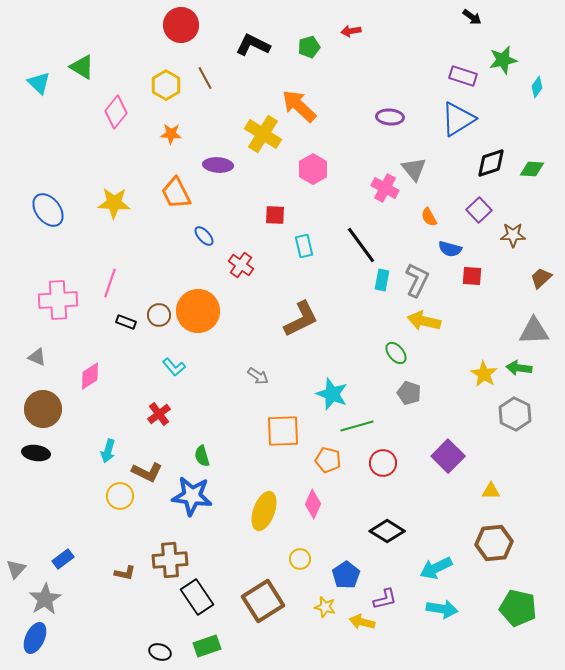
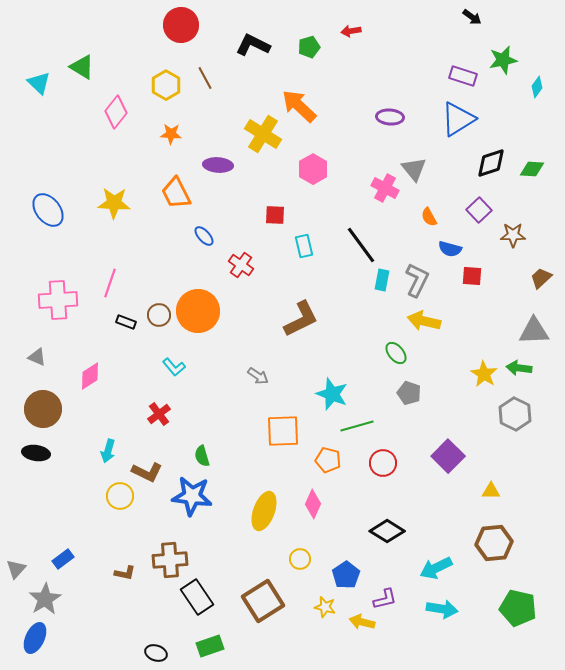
green rectangle at (207, 646): moved 3 px right
black ellipse at (160, 652): moved 4 px left, 1 px down
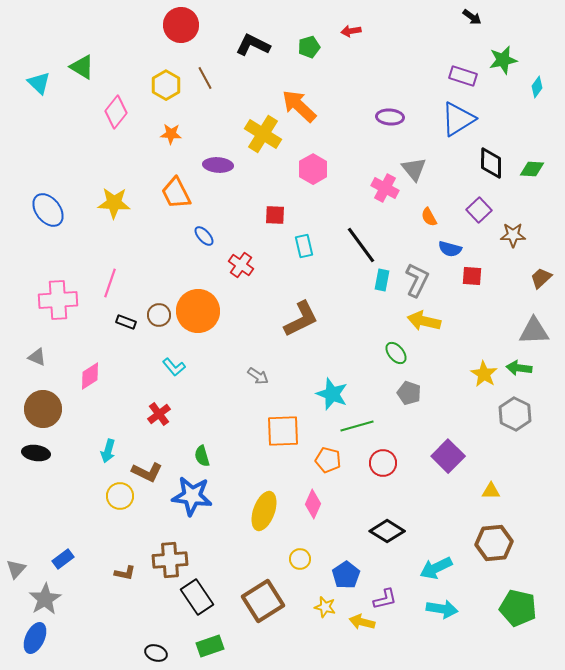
black diamond at (491, 163): rotated 72 degrees counterclockwise
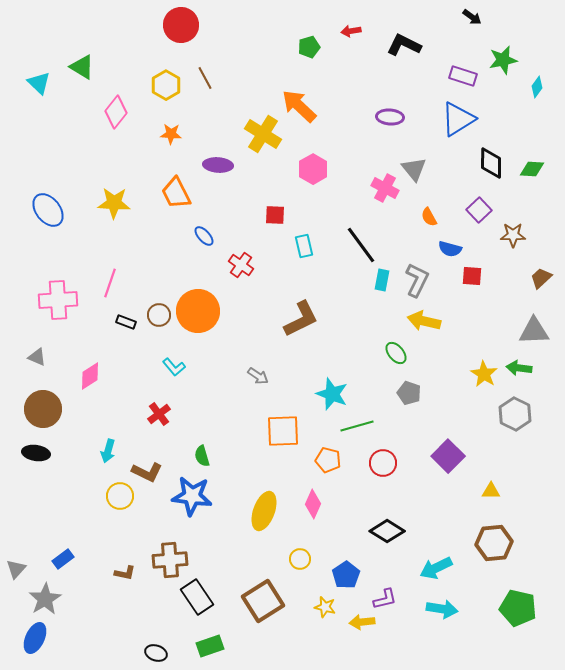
black L-shape at (253, 45): moved 151 px right
yellow arrow at (362, 622): rotated 20 degrees counterclockwise
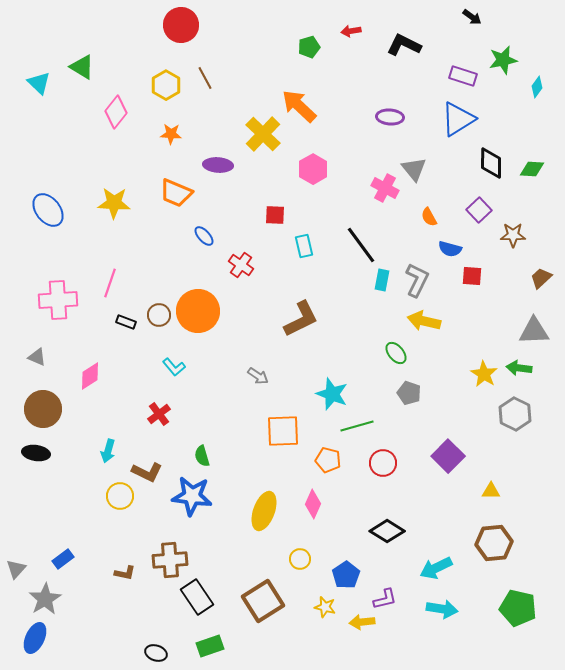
yellow cross at (263, 134): rotated 12 degrees clockwise
orange trapezoid at (176, 193): rotated 40 degrees counterclockwise
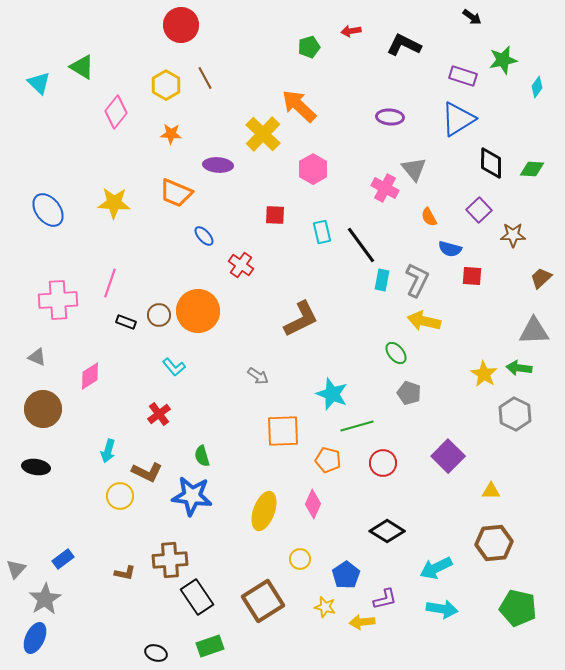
cyan rectangle at (304, 246): moved 18 px right, 14 px up
black ellipse at (36, 453): moved 14 px down
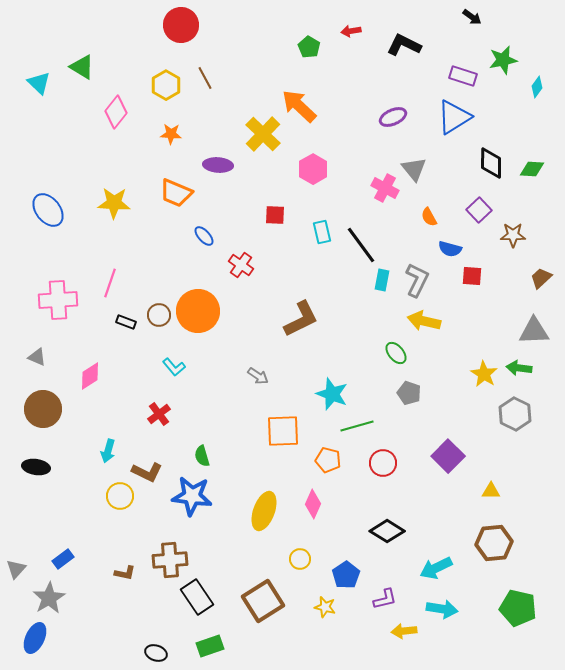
green pentagon at (309, 47): rotated 25 degrees counterclockwise
purple ellipse at (390, 117): moved 3 px right; rotated 28 degrees counterclockwise
blue triangle at (458, 119): moved 4 px left, 2 px up
gray star at (45, 599): moved 4 px right, 1 px up
yellow arrow at (362, 622): moved 42 px right, 9 px down
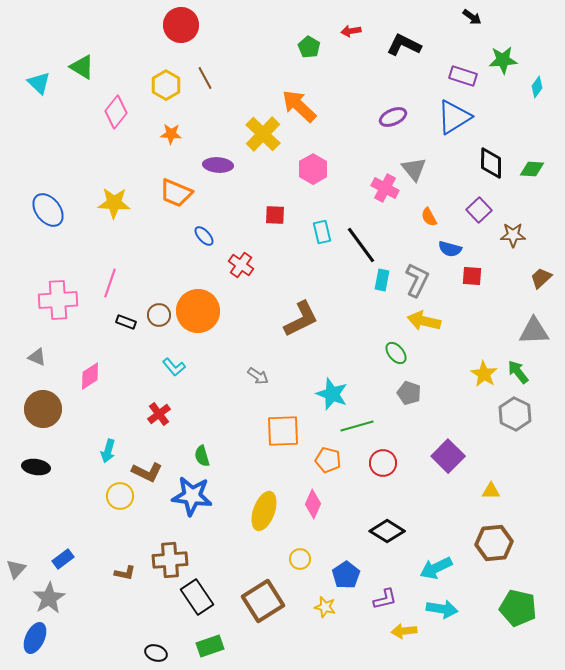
green star at (503, 60): rotated 8 degrees clockwise
green arrow at (519, 368): moved 1 px left, 4 px down; rotated 45 degrees clockwise
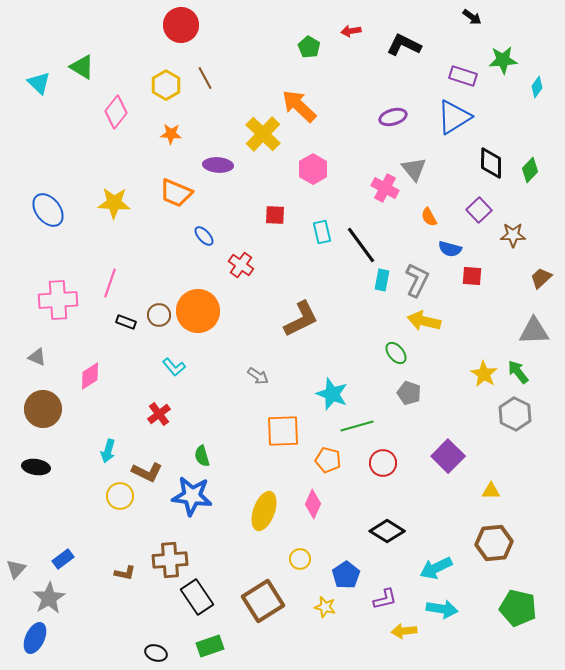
purple ellipse at (393, 117): rotated 8 degrees clockwise
green diamond at (532, 169): moved 2 px left, 1 px down; rotated 50 degrees counterclockwise
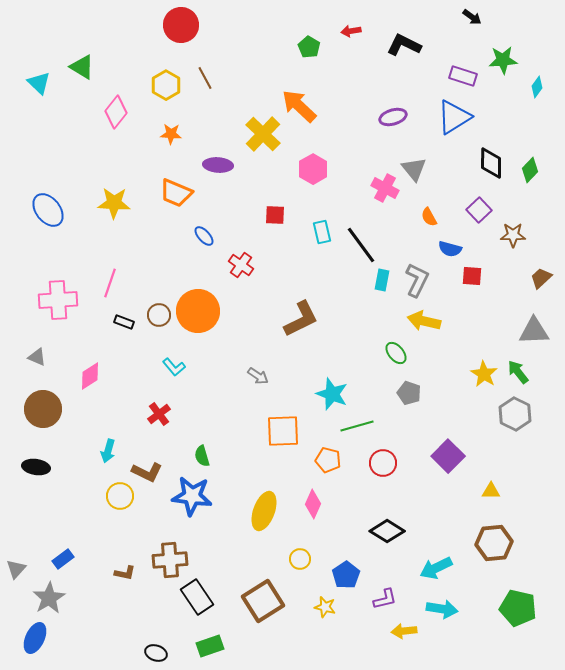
black rectangle at (126, 322): moved 2 px left
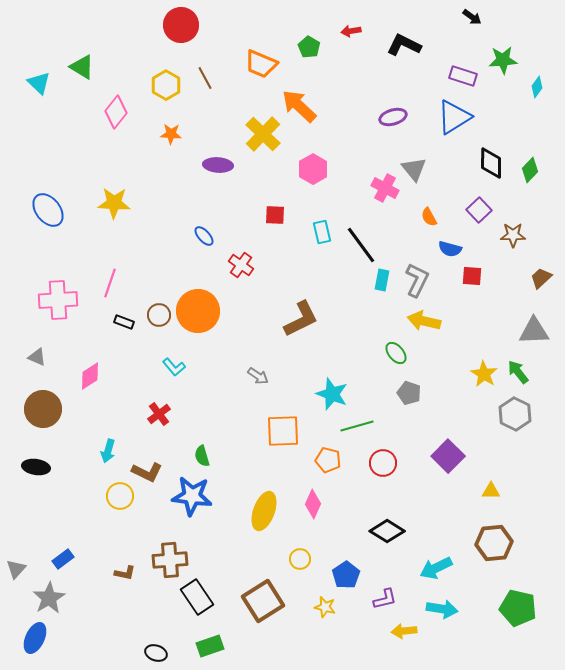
orange trapezoid at (176, 193): moved 85 px right, 129 px up
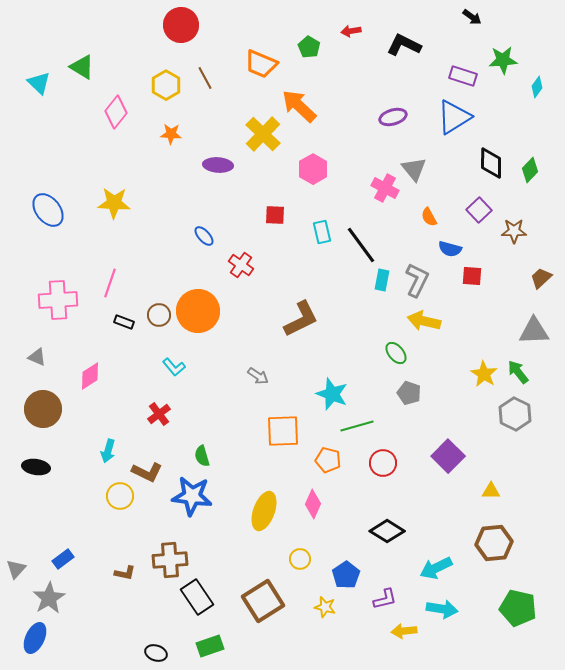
brown star at (513, 235): moved 1 px right, 4 px up
